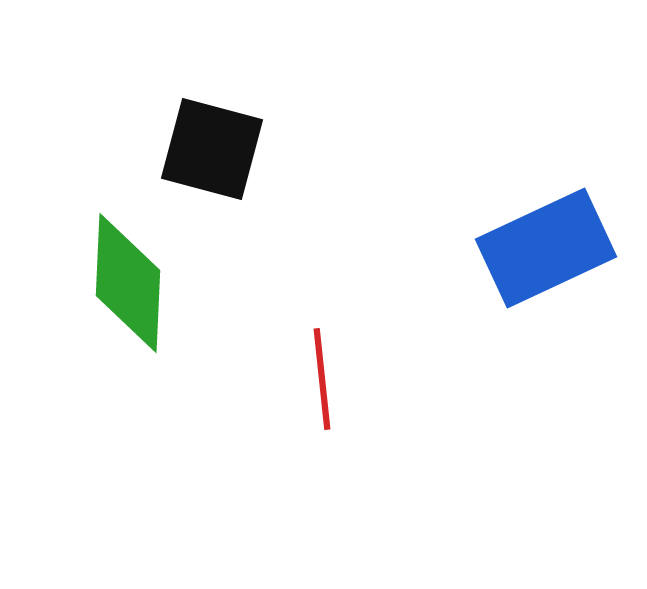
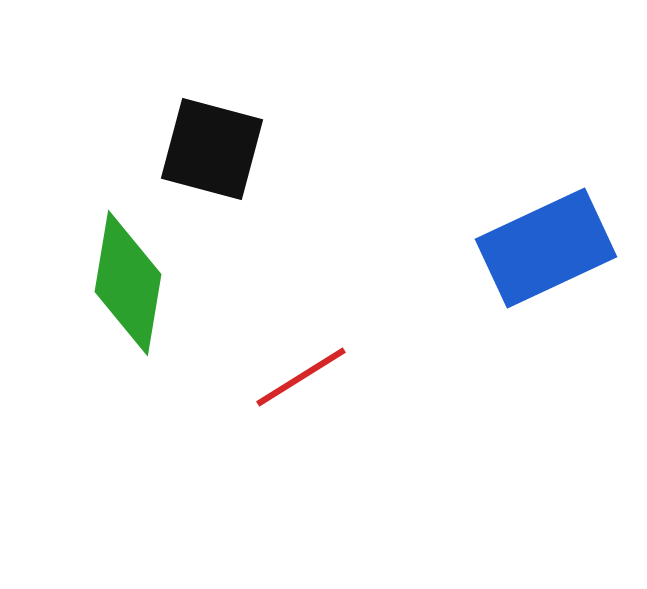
green diamond: rotated 7 degrees clockwise
red line: moved 21 px left, 2 px up; rotated 64 degrees clockwise
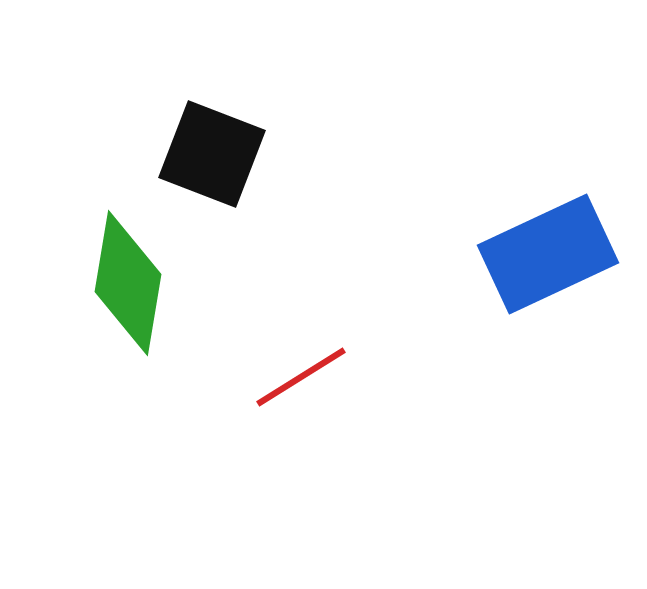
black square: moved 5 px down; rotated 6 degrees clockwise
blue rectangle: moved 2 px right, 6 px down
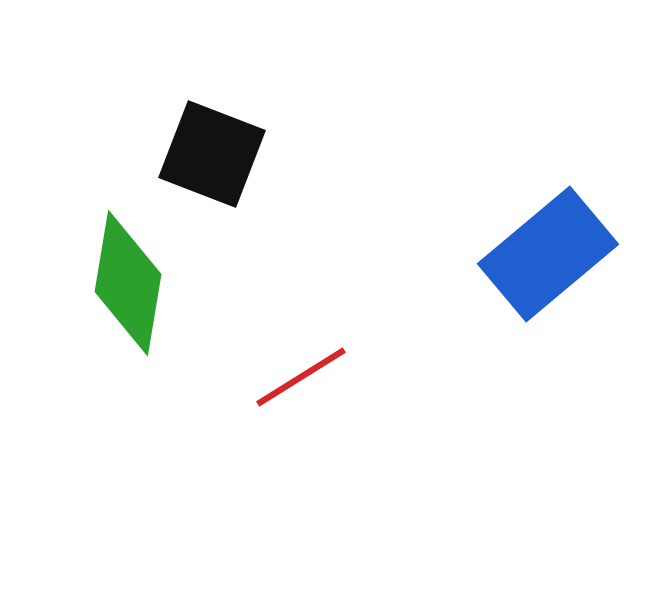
blue rectangle: rotated 15 degrees counterclockwise
